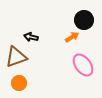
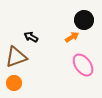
black arrow: rotated 16 degrees clockwise
orange circle: moved 5 px left
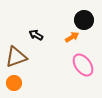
black arrow: moved 5 px right, 2 px up
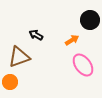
black circle: moved 6 px right
orange arrow: moved 3 px down
brown triangle: moved 3 px right
orange circle: moved 4 px left, 1 px up
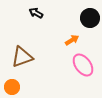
black circle: moved 2 px up
black arrow: moved 22 px up
brown triangle: moved 3 px right
orange circle: moved 2 px right, 5 px down
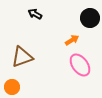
black arrow: moved 1 px left, 1 px down
pink ellipse: moved 3 px left
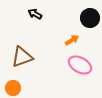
pink ellipse: rotated 25 degrees counterclockwise
orange circle: moved 1 px right, 1 px down
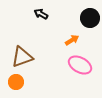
black arrow: moved 6 px right
orange circle: moved 3 px right, 6 px up
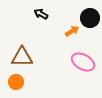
orange arrow: moved 9 px up
brown triangle: rotated 20 degrees clockwise
pink ellipse: moved 3 px right, 3 px up
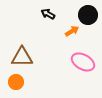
black arrow: moved 7 px right
black circle: moved 2 px left, 3 px up
